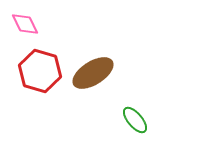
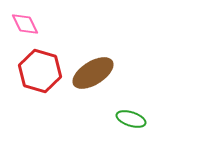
green ellipse: moved 4 px left, 1 px up; rotated 32 degrees counterclockwise
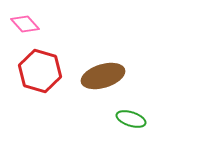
pink diamond: rotated 16 degrees counterclockwise
brown ellipse: moved 10 px right, 3 px down; rotated 15 degrees clockwise
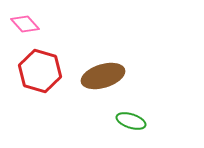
green ellipse: moved 2 px down
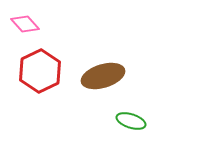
red hexagon: rotated 18 degrees clockwise
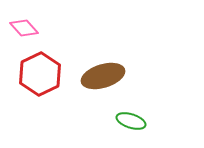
pink diamond: moved 1 px left, 4 px down
red hexagon: moved 3 px down
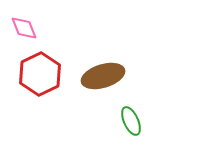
pink diamond: rotated 20 degrees clockwise
green ellipse: rotated 48 degrees clockwise
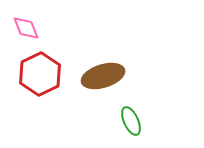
pink diamond: moved 2 px right
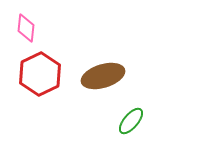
pink diamond: rotated 28 degrees clockwise
green ellipse: rotated 64 degrees clockwise
